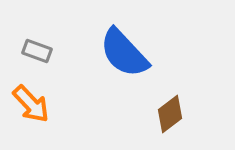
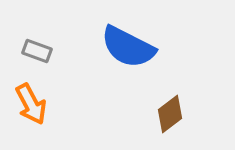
blue semicircle: moved 4 px right, 6 px up; rotated 20 degrees counterclockwise
orange arrow: rotated 15 degrees clockwise
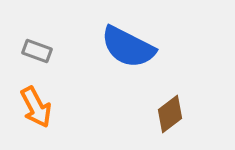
orange arrow: moved 5 px right, 3 px down
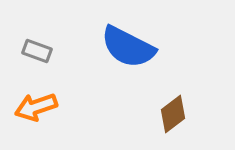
orange arrow: rotated 99 degrees clockwise
brown diamond: moved 3 px right
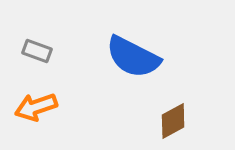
blue semicircle: moved 5 px right, 10 px down
brown diamond: moved 7 px down; rotated 9 degrees clockwise
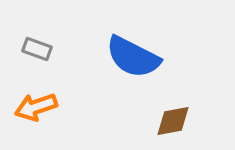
gray rectangle: moved 2 px up
brown diamond: rotated 18 degrees clockwise
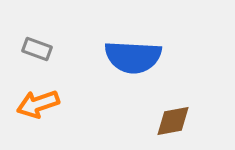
blue semicircle: rotated 24 degrees counterclockwise
orange arrow: moved 2 px right, 3 px up
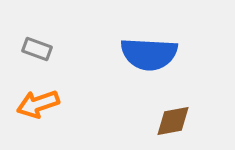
blue semicircle: moved 16 px right, 3 px up
